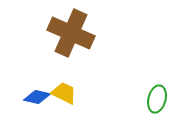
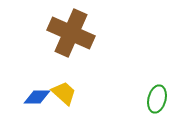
yellow trapezoid: rotated 16 degrees clockwise
blue diamond: rotated 12 degrees counterclockwise
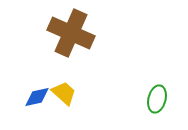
blue diamond: rotated 12 degrees counterclockwise
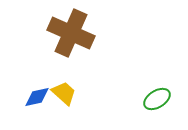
green ellipse: rotated 44 degrees clockwise
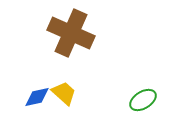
green ellipse: moved 14 px left, 1 px down
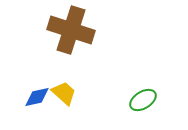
brown cross: moved 3 px up; rotated 6 degrees counterclockwise
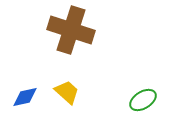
yellow trapezoid: moved 3 px right, 1 px up
blue diamond: moved 12 px left
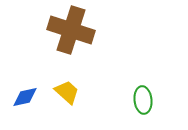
green ellipse: rotated 64 degrees counterclockwise
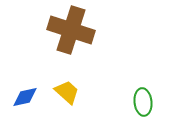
green ellipse: moved 2 px down
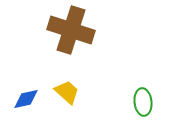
blue diamond: moved 1 px right, 2 px down
